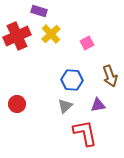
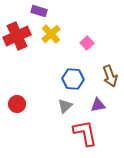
pink square: rotated 16 degrees counterclockwise
blue hexagon: moved 1 px right, 1 px up
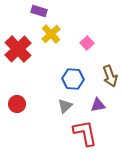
red cross: moved 1 px right, 13 px down; rotated 20 degrees counterclockwise
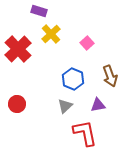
blue hexagon: rotated 20 degrees clockwise
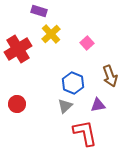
red cross: rotated 12 degrees clockwise
blue hexagon: moved 4 px down
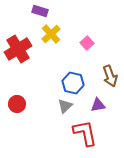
purple rectangle: moved 1 px right
blue hexagon: rotated 10 degrees counterclockwise
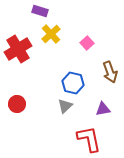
brown arrow: moved 4 px up
purple triangle: moved 5 px right, 4 px down
red L-shape: moved 4 px right, 6 px down
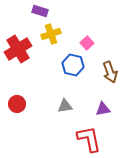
yellow cross: rotated 24 degrees clockwise
blue hexagon: moved 18 px up
gray triangle: rotated 35 degrees clockwise
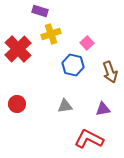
red cross: rotated 12 degrees counterclockwise
red L-shape: rotated 52 degrees counterclockwise
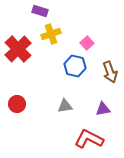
blue hexagon: moved 2 px right, 1 px down
